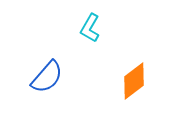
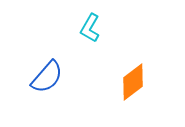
orange diamond: moved 1 px left, 1 px down
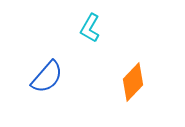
orange diamond: rotated 9 degrees counterclockwise
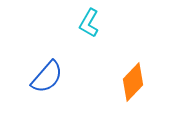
cyan L-shape: moved 1 px left, 5 px up
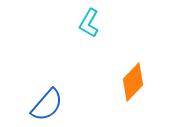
blue semicircle: moved 28 px down
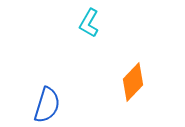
blue semicircle: rotated 24 degrees counterclockwise
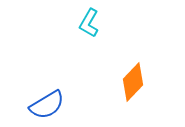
blue semicircle: rotated 42 degrees clockwise
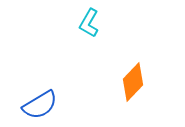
blue semicircle: moved 7 px left
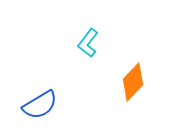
cyan L-shape: moved 1 px left, 20 px down; rotated 8 degrees clockwise
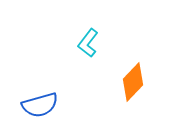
blue semicircle: rotated 15 degrees clockwise
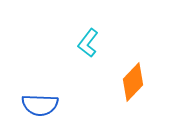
blue semicircle: rotated 18 degrees clockwise
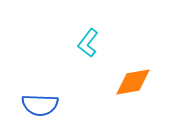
orange diamond: rotated 36 degrees clockwise
